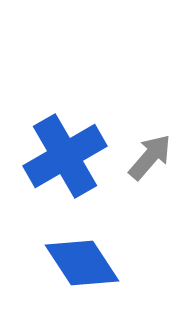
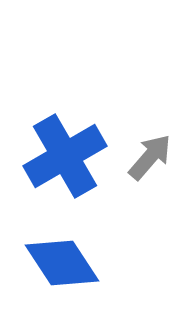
blue diamond: moved 20 px left
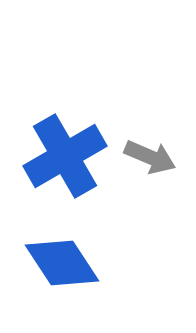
gray arrow: rotated 72 degrees clockwise
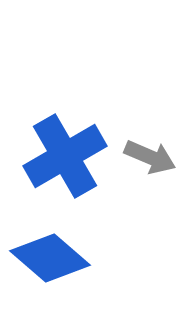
blue diamond: moved 12 px left, 5 px up; rotated 16 degrees counterclockwise
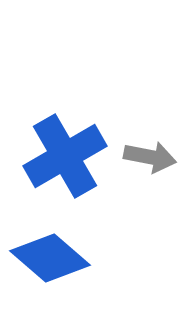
gray arrow: rotated 12 degrees counterclockwise
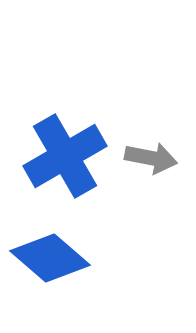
gray arrow: moved 1 px right, 1 px down
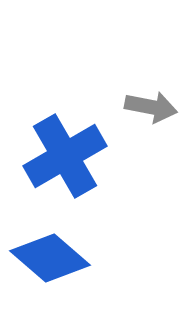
gray arrow: moved 51 px up
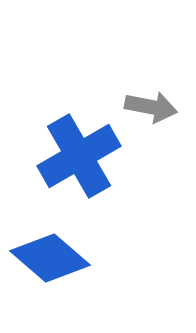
blue cross: moved 14 px right
